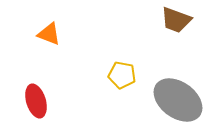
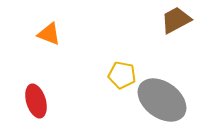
brown trapezoid: rotated 132 degrees clockwise
gray ellipse: moved 16 px left
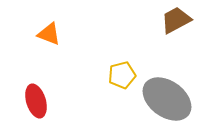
yellow pentagon: rotated 24 degrees counterclockwise
gray ellipse: moved 5 px right, 1 px up
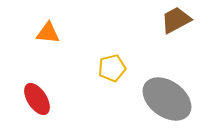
orange triangle: moved 1 px left, 1 px up; rotated 15 degrees counterclockwise
yellow pentagon: moved 10 px left, 7 px up
red ellipse: moved 1 px right, 2 px up; rotated 16 degrees counterclockwise
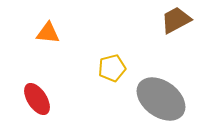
gray ellipse: moved 6 px left
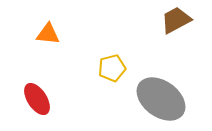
orange triangle: moved 1 px down
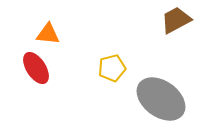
red ellipse: moved 1 px left, 31 px up
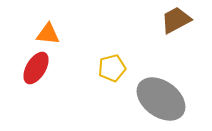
red ellipse: rotated 64 degrees clockwise
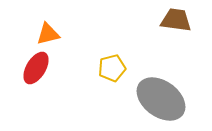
brown trapezoid: rotated 36 degrees clockwise
orange triangle: rotated 20 degrees counterclockwise
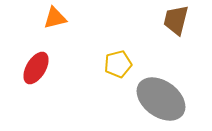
brown trapezoid: rotated 84 degrees counterclockwise
orange triangle: moved 7 px right, 16 px up
yellow pentagon: moved 6 px right, 4 px up
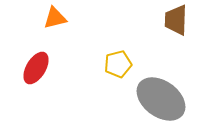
brown trapezoid: rotated 12 degrees counterclockwise
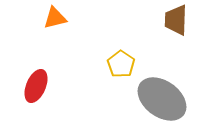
yellow pentagon: moved 3 px right; rotated 24 degrees counterclockwise
red ellipse: moved 18 px down; rotated 8 degrees counterclockwise
gray ellipse: moved 1 px right
